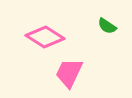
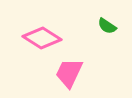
pink diamond: moved 3 px left, 1 px down
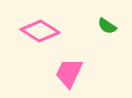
pink diamond: moved 2 px left, 7 px up
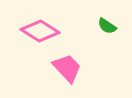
pink trapezoid: moved 2 px left, 5 px up; rotated 112 degrees clockwise
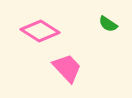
green semicircle: moved 1 px right, 2 px up
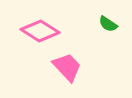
pink trapezoid: moved 1 px up
